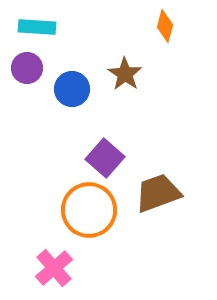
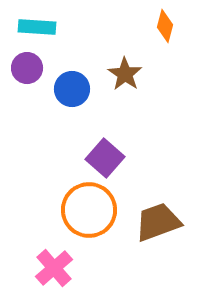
brown trapezoid: moved 29 px down
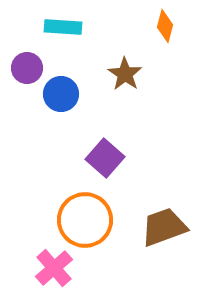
cyan rectangle: moved 26 px right
blue circle: moved 11 px left, 5 px down
orange circle: moved 4 px left, 10 px down
brown trapezoid: moved 6 px right, 5 px down
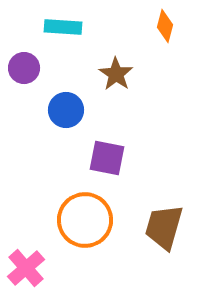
purple circle: moved 3 px left
brown star: moved 9 px left
blue circle: moved 5 px right, 16 px down
purple square: moved 2 px right; rotated 30 degrees counterclockwise
brown trapezoid: rotated 54 degrees counterclockwise
pink cross: moved 28 px left
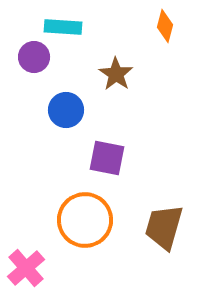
purple circle: moved 10 px right, 11 px up
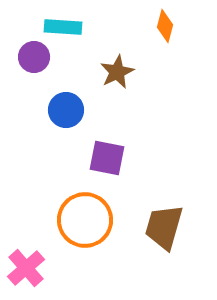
brown star: moved 1 px right, 2 px up; rotated 12 degrees clockwise
